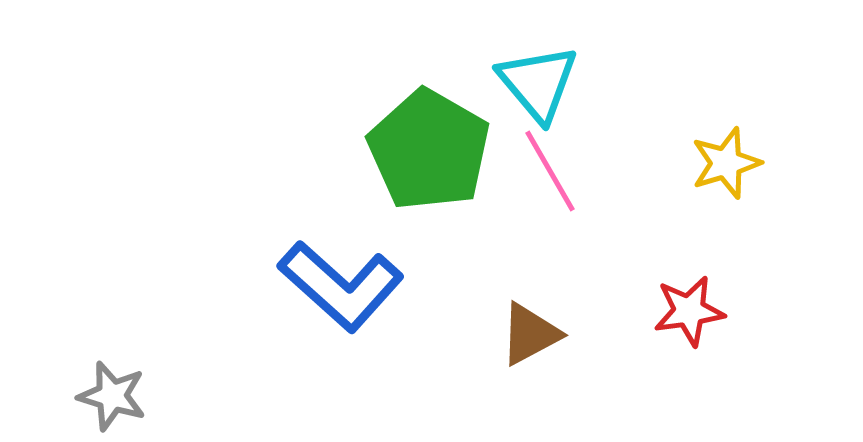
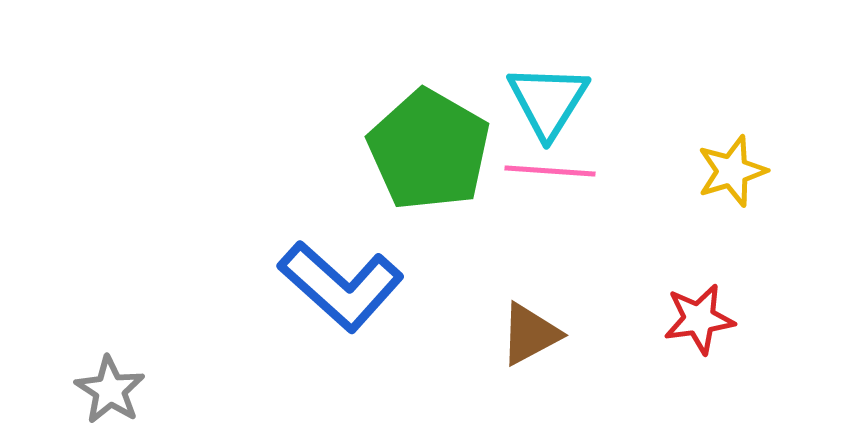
cyan triangle: moved 10 px right, 18 px down; rotated 12 degrees clockwise
yellow star: moved 6 px right, 8 px down
pink line: rotated 56 degrees counterclockwise
red star: moved 10 px right, 8 px down
gray star: moved 2 px left, 6 px up; rotated 16 degrees clockwise
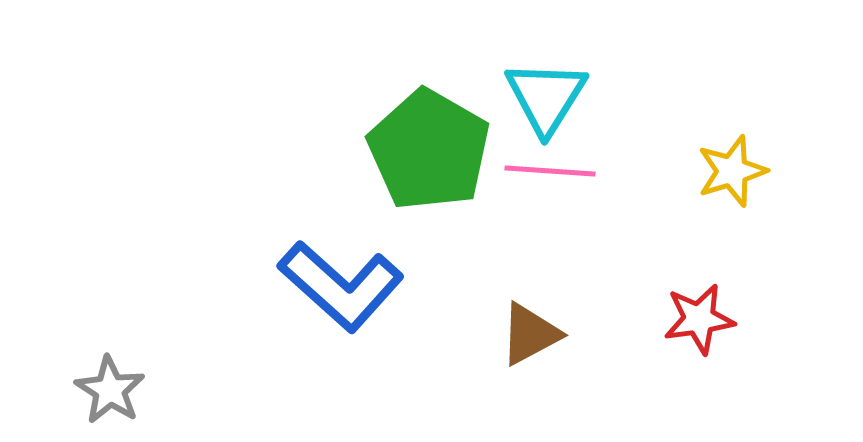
cyan triangle: moved 2 px left, 4 px up
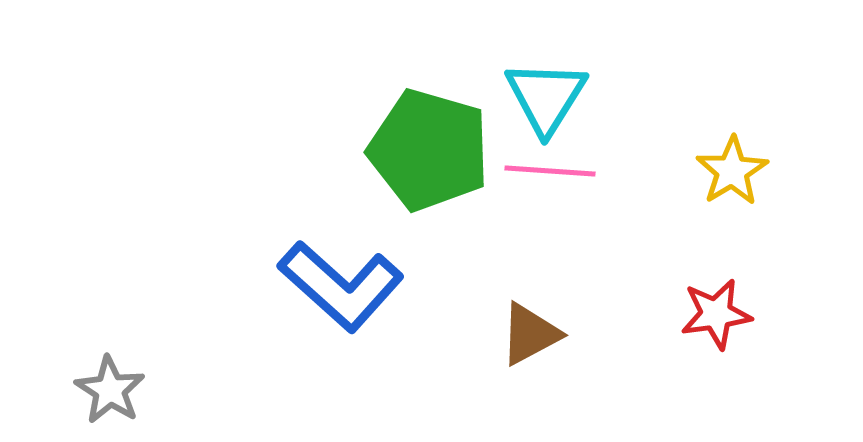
green pentagon: rotated 14 degrees counterclockwise
yellow star: rotated 14 degrees counterclockwise
red star: moved 17 px right, 5 px up
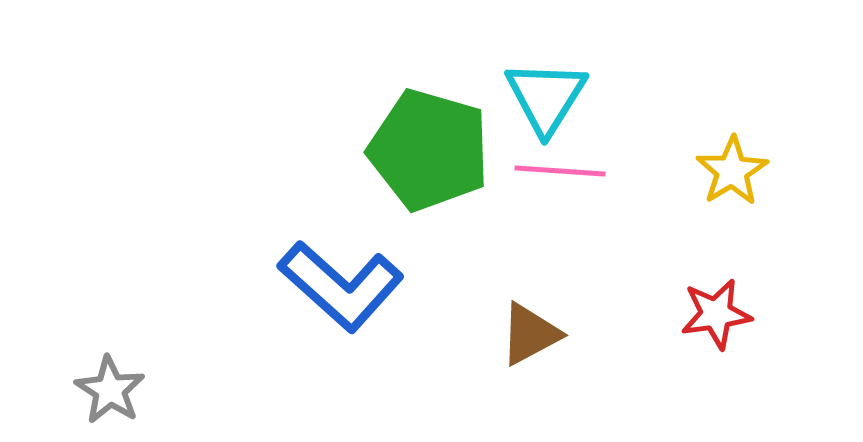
pink line: moved 10 px right
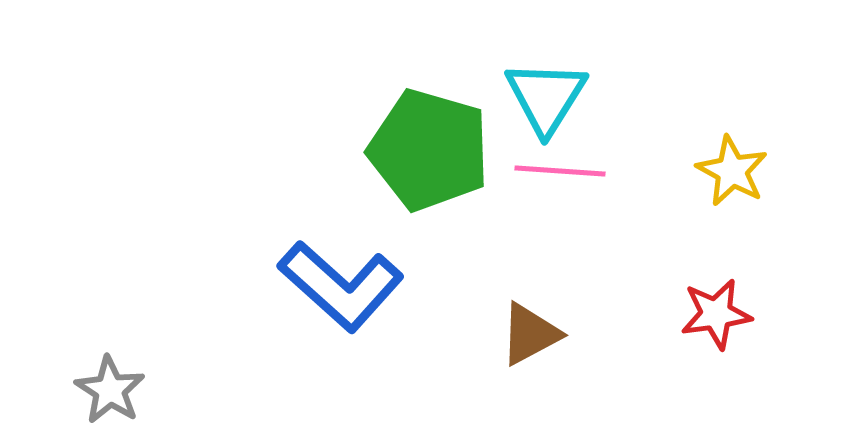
yellow star: rotated 12 degrees counterclockwise
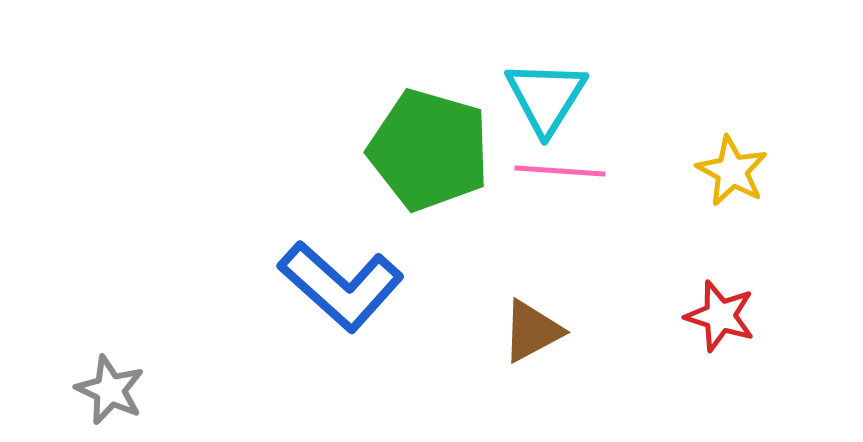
red star: moved 4 px right, 2 px down; rotated 26 degrees clockwise
brown triangle: moved 2 px right, 3 px up
gray star: rotated 8 degrees counterclockwise
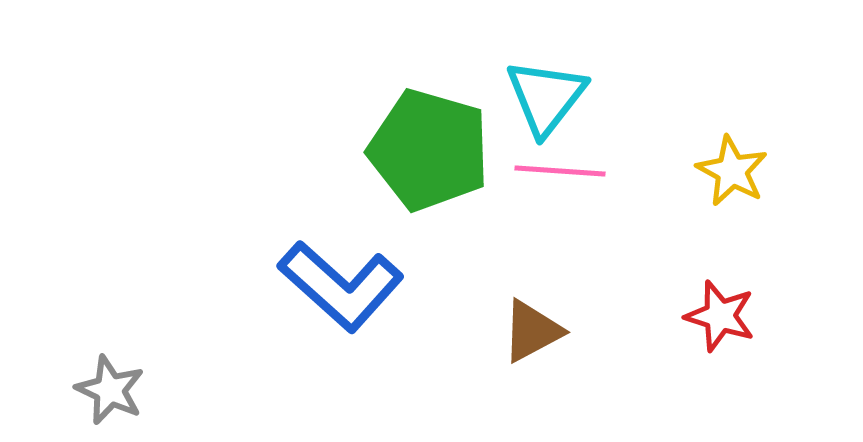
cyan triangle: rotated 6 degrees clockwise
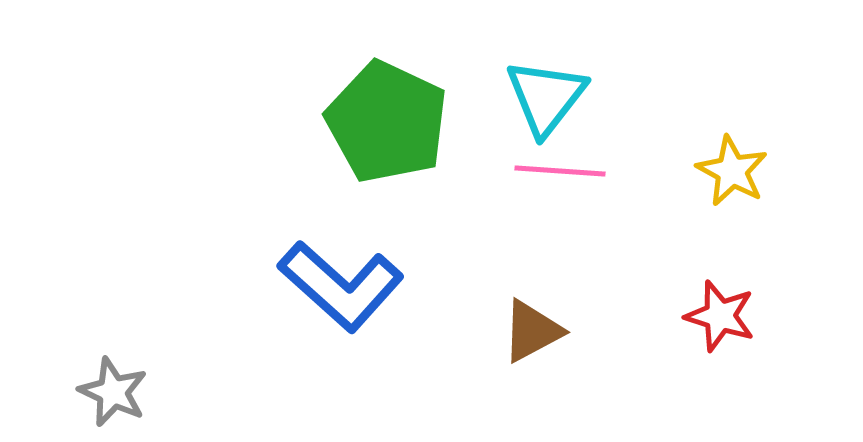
green pentagon: moved 42 px left, 28 px up; rotated 9 degrees clockwise
gray star: moved 3 px right, 2 px down
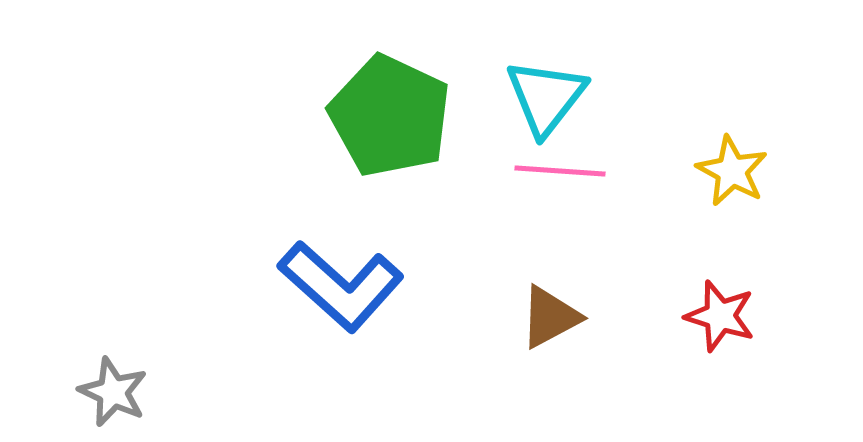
green pentagon: moved 3 px right, 6 px up
brown triangle: moved 18 px right, 14 px up
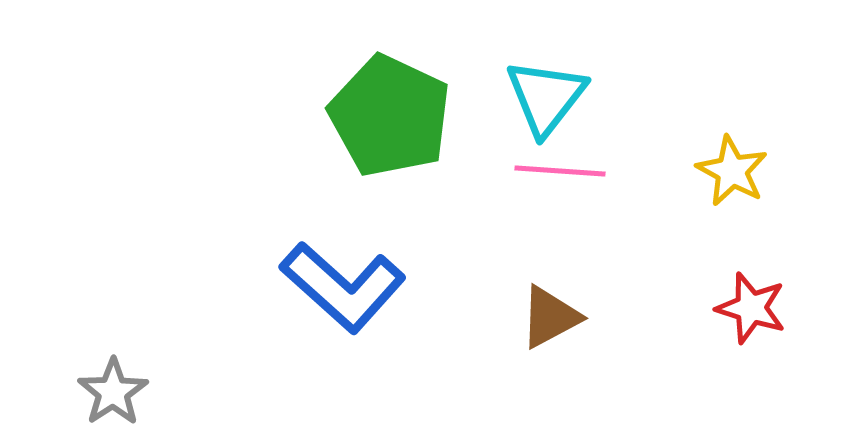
blue L-shape: moved 2 px right, 1 px down
red star: moved 31 px right, 8 px up
gray star: rotated 14 degrees clockwise
